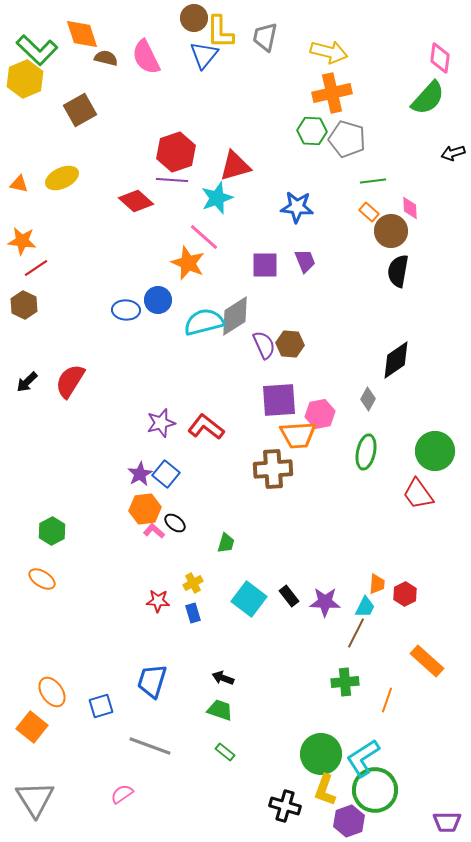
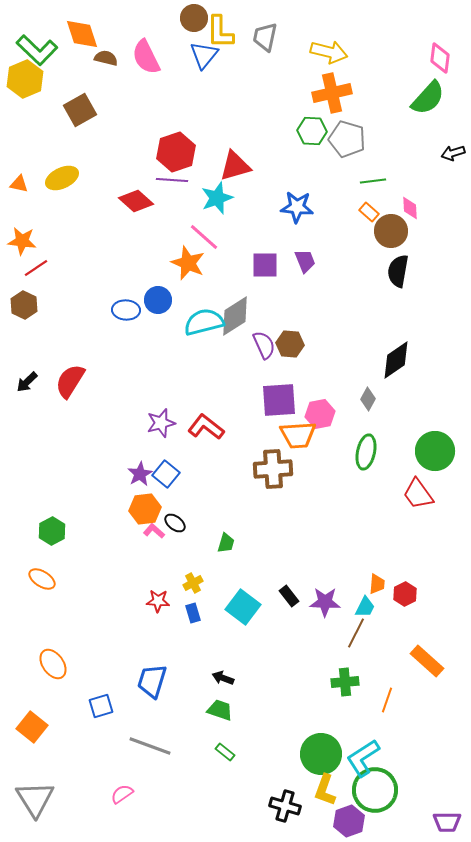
cyan square at (249, 599): moved 6 px left, 8 px down
orange ellipse at (52, 692): moved 1 px right, 28 px up
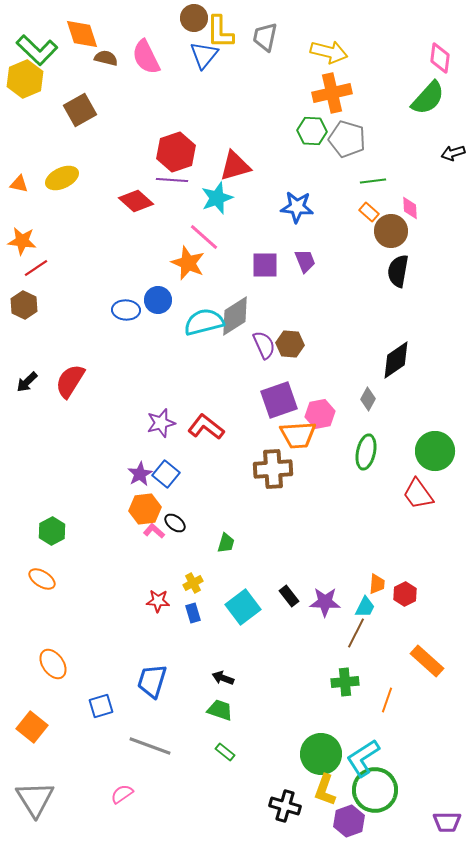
purple square at (279, 400): rotated 15 degrees counterclockwise
cyan square at (243, 607): rotated 16 degrees clockwise
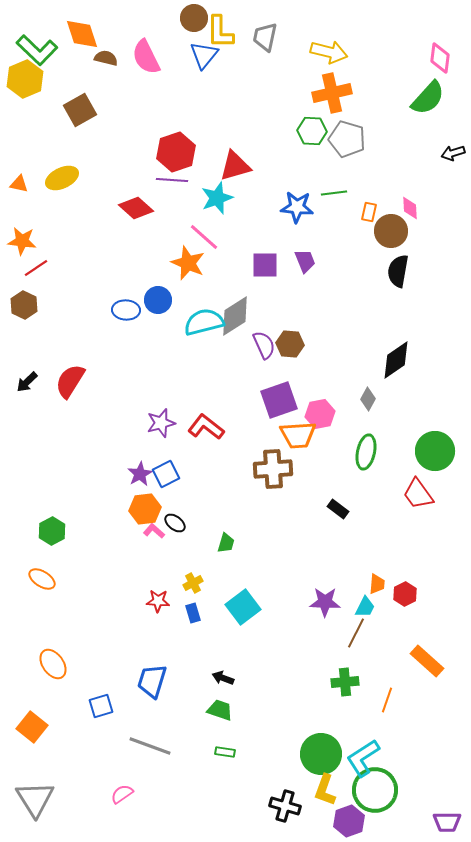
green line at (373, 181): moved 39 px left, 12 px down
red diamond at (136, 201): moved 7 px down
orange rectangle at (369, 212): rotated 60 degrees clockwise
blue square at (166, 474): rotated 24 degrees clockwise
black rectangle at (289, 596): moved 49 px right, 87 px up; rotated 15 degrees counterclockwise
green rectangle at (225, 752): rotated 30 degrees counterclockwise
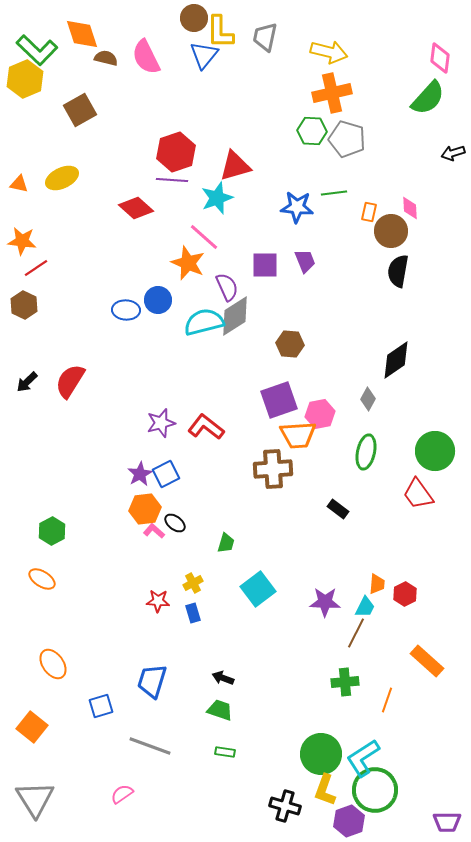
purple semicircle at (264, 345): moved 37 px left, 58 px up
cyan square at (243, 607): moved 15 px right, 18 px up
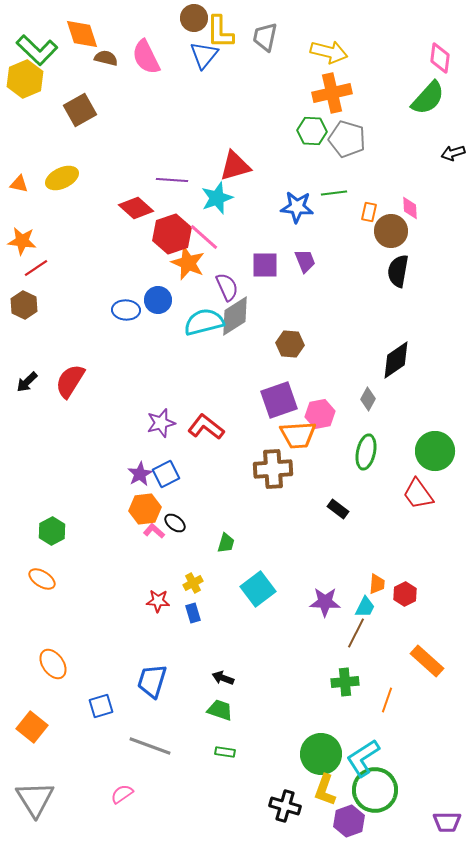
red hexagon at (176, 152): moved 4 px left, 82 px down
